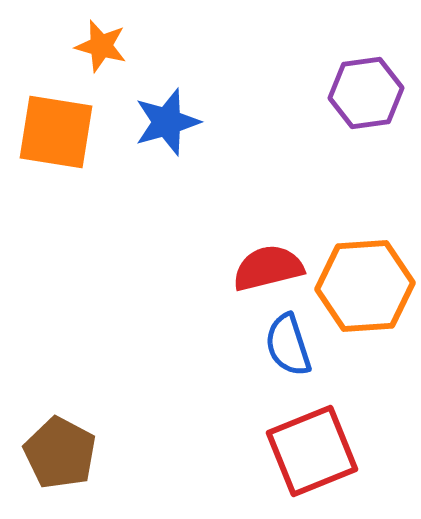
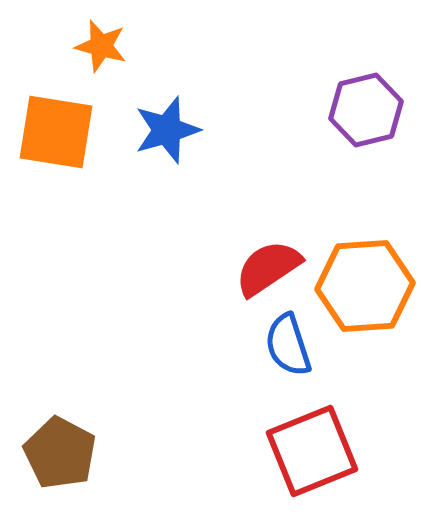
purple hexagon: moved 17 px down; rotated 6 degrees counterclockwise
blue star: moved 8 px down
red semicircle: rotated 20 degrees counterclockwise
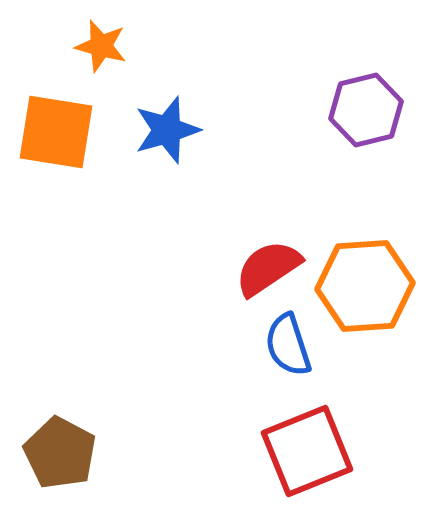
red square: moved 5 px left
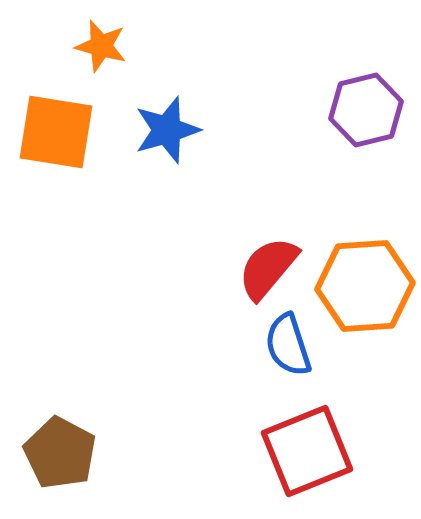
red semicircle: rotated 16 degrees counterclockwise
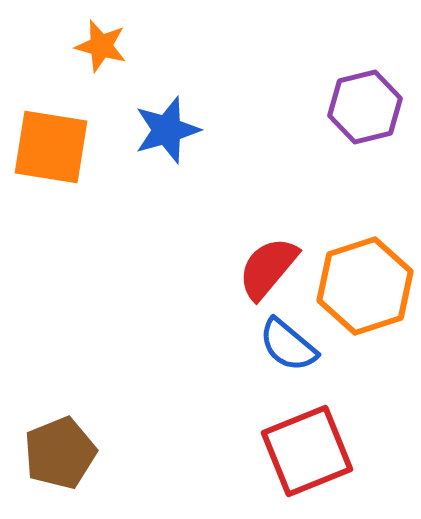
purple hexagon: moved 1 px left, 3 px up
orange square: moved 5 px left, 15 px down
orange hexagon: rotated 14 degrees counterclockwise
blue semicircle: rotated 32 degrees counterclockwise
brown pentagon: rotated 22 degrees clockwise
